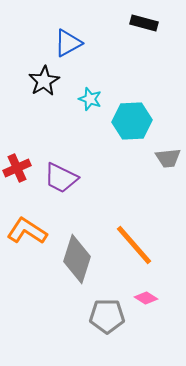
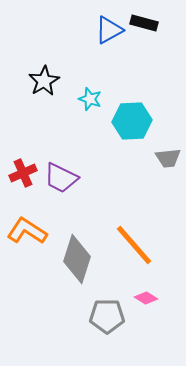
blue triangle: moved 41 px right, 13 px up
red cross: moved 6 px right, 5 px down
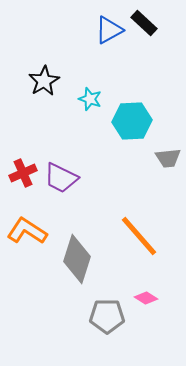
black rectangle: rotated 28 degrees clockwise
orange line: moved 5 px right, 9 px up
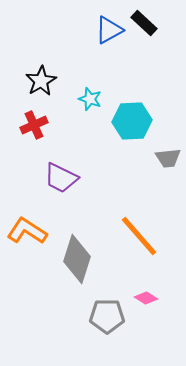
black star: moved 3 px left
red cross: moved 11 px right, 48 px up
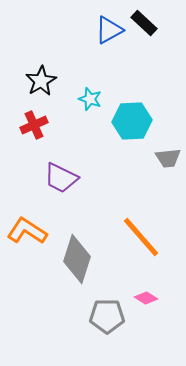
orange line: moved 2 px right, 1 px down
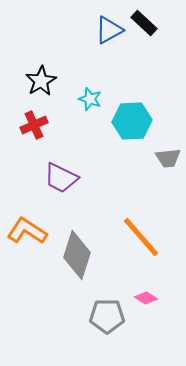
gray diamond: moved 4 px up
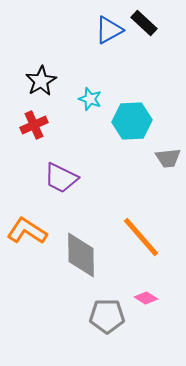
gray diamond: moved 4 px right; rotated 18 degrees counterclockwise
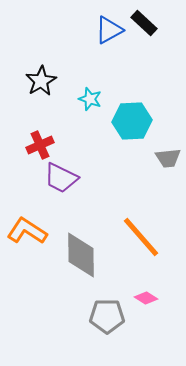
red cross: moved 6 px right, 20 px down
